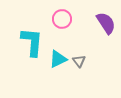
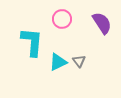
purple semicircle: moved 4 px left
cyan triangle: moved 3 px down
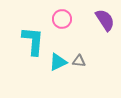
purple semicircle: moved 3 px right, 3 px up
cyan L-shape: moved 1 px right, 1 px up
gray triangle: rotated 48 degrees counterclockwise
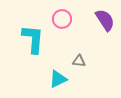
cyan L-shape: moved 2 px up
cyan triangle: moved 17 px down
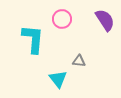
cyan triangle: rotated 42 degrees counterclockwise
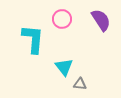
purple semicircle: moved 4 px left
gray triangle: moved 1 px right, 23 px down
cyan triangle: moved 6 px right, 12 px up
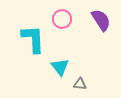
cyan L-shape: rotated 8 degrees counterclockwise
cyan triangle: moved 4 px left
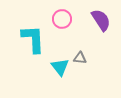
gray triangle: moved 26 px up
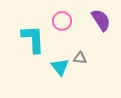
pink circle: moved 2 px down
